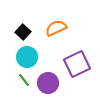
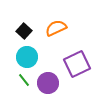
black square: moved 1 px right, 1 px up
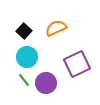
purple circle: moved 2 px left
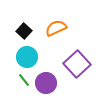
purple square: rotated 16 degrees counterclockwise
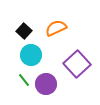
cyan circle: moved 4 px right, 2 px up
purple circle: moved 1 px down
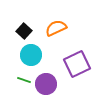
purple square: rotated 16 degrees clockwise
green line: rotated 32 degrees counterclockwise
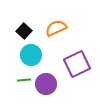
green line: rotated 24 degrees counterclockwise
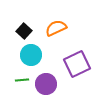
green line: moved 2 px left
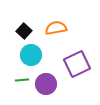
orange semicircle: rotated 15 degrees clockwise
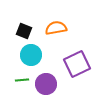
black square: rotated 21 degrees counterclockwise
